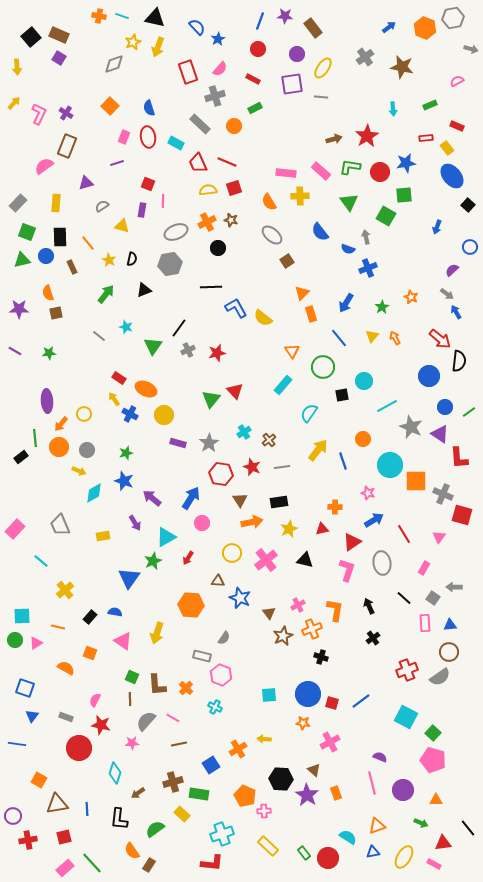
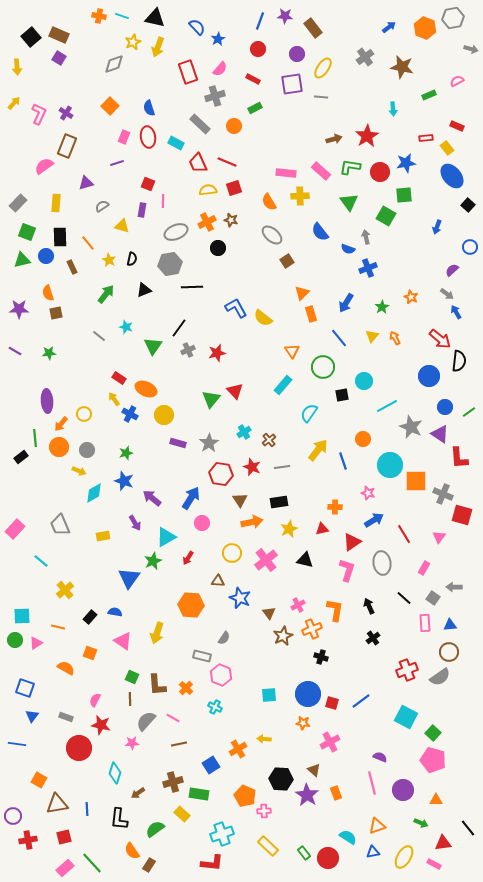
green rectangle at (430, 105): moved 1 px left, 10 px up
black line at (211, 287): moved 19 px left
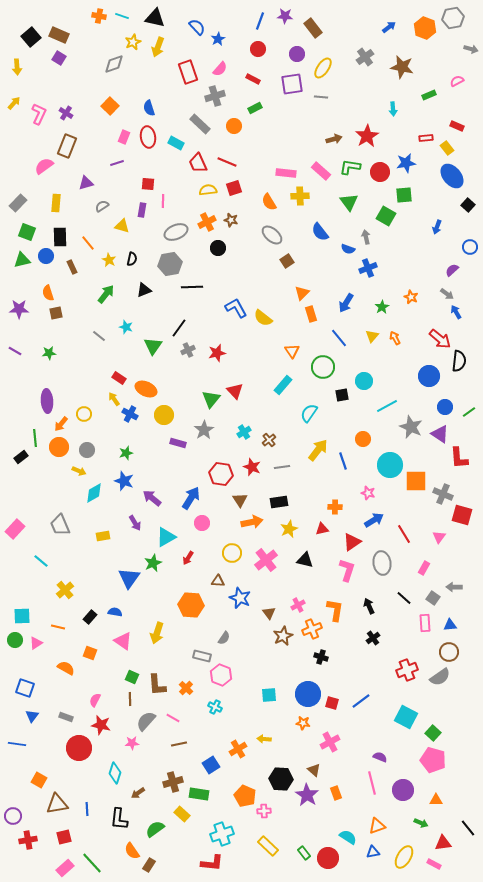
red square at (148, 184): rotated 16 degrees counterclockwise
gray star at (209, 443): moved 5 px left, 13 px up
green star at (153, 561): moved 2 px down
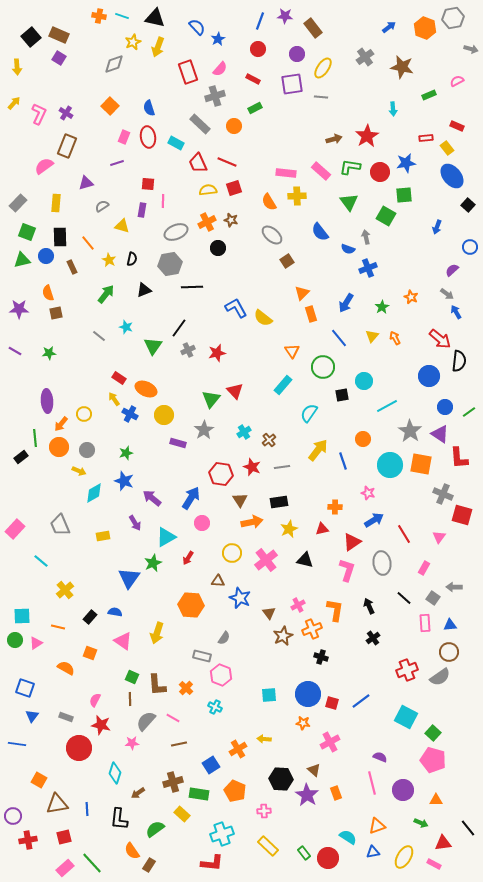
yellow cross at (300, 196): moved 3 px left
gray star at (411, 427): moved 1 px left, 4 px down; rotated 10 degrees clockwise
orange square at (416, 481): moved 5 px right, 17 px up; rotated 10 degrees clockwise
orange pentagon at (245, 796): moved 10 px left, 5 px up
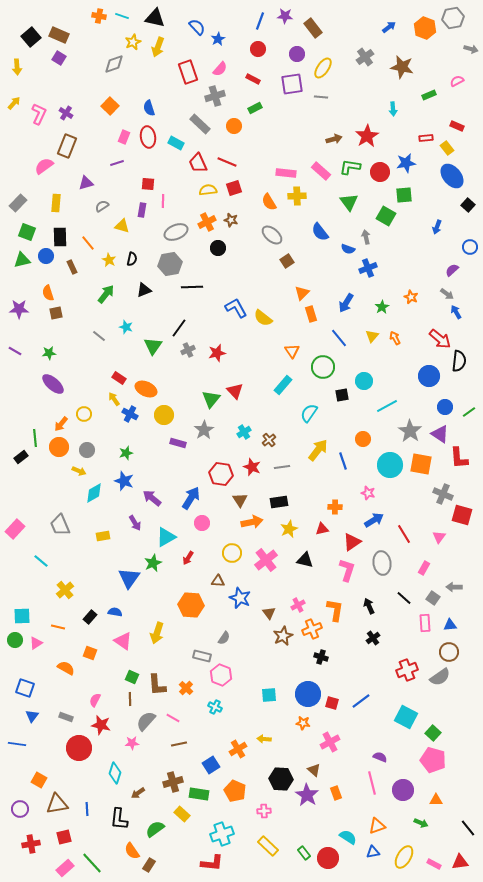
purple ellipse at (47, 401): moved 6 px right, 17 px up; rotated 45 degrees counterclockwise
purple circle at (13, 816): moved 7 px right, 7 px up
red cross at (28, 840): moved 3 px right, 4 px down
red triangle at (443, 843): moved 17 px right, 19 px down
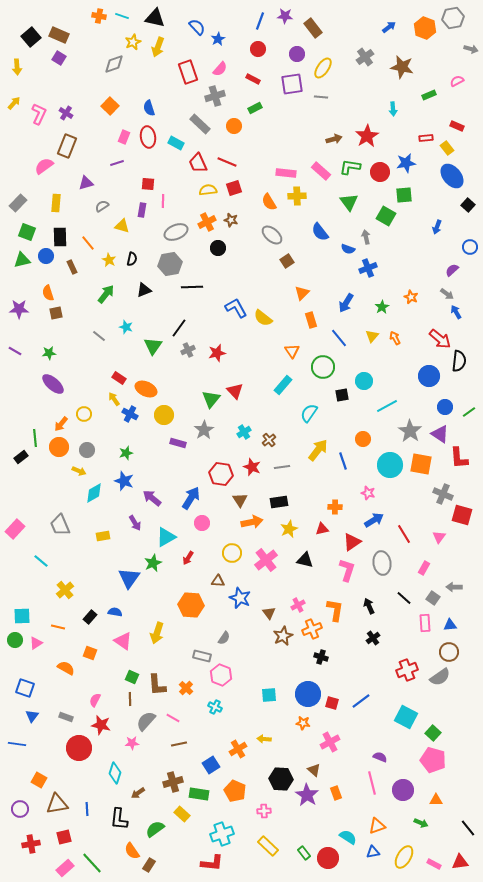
orange rectangle at (311, 314): moved 6 px down
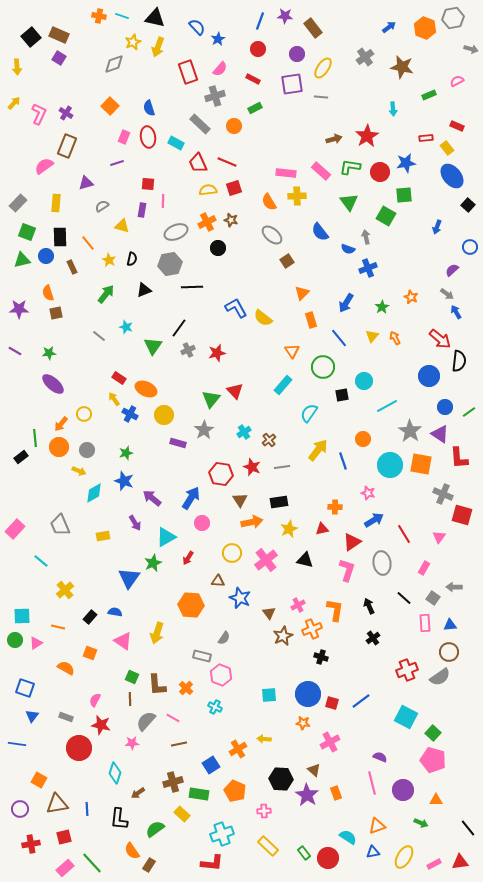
pink rectangle at (434, 864): rotated 56 degrees counterclockwise
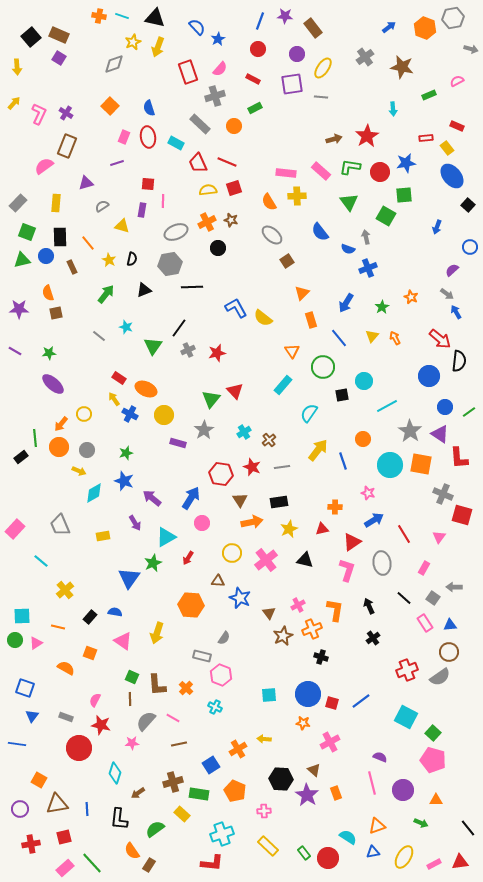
pink rectangle at (425, 623): rotated 30 degrees counterclockwise
